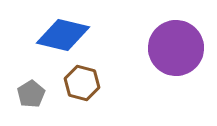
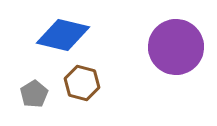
purple circle: moved 1 px up
gray pentagon: moved 3 px right
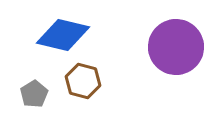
brown hexagon: moved 1 px right, 2 px up
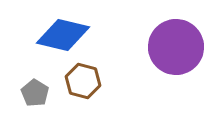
gray pentagon: moved 1 px right, 1 px up; rotated 8 degrees counterclockwise
